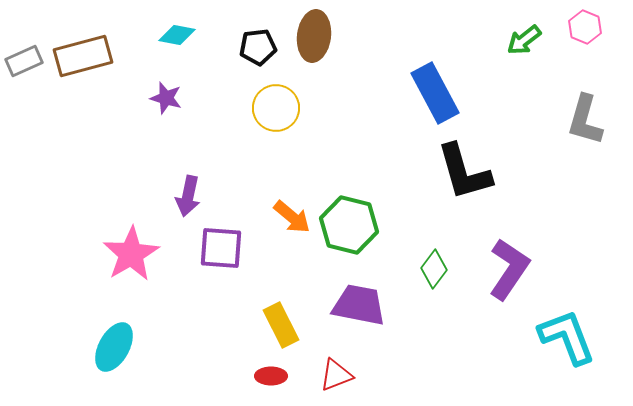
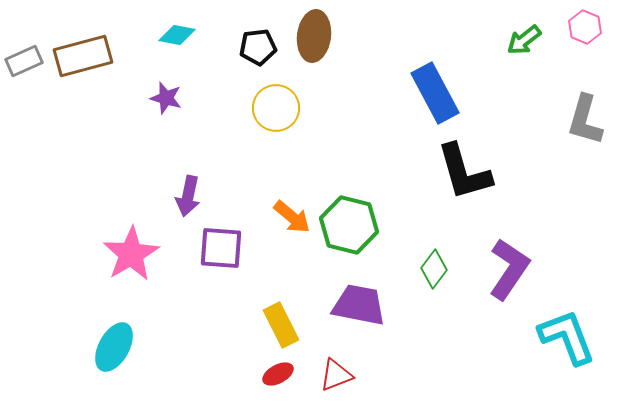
red ellipse: moved 7 px right, 2 px up; rotated 28 degrees counterclockwise
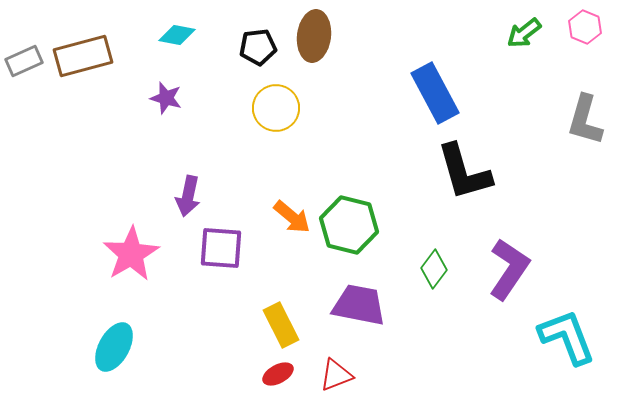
green arrow: moved 7 px up
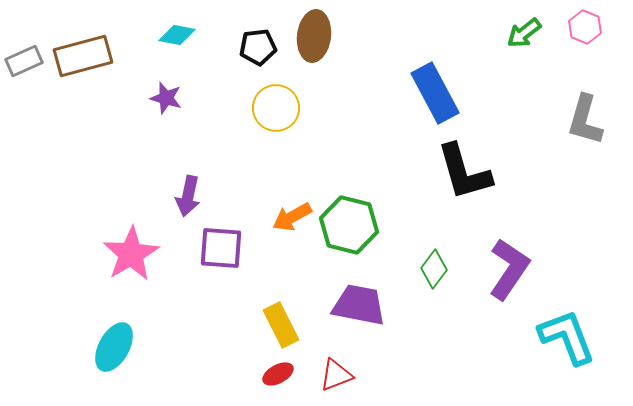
orange arrow: rotated 111 degrees clockwise
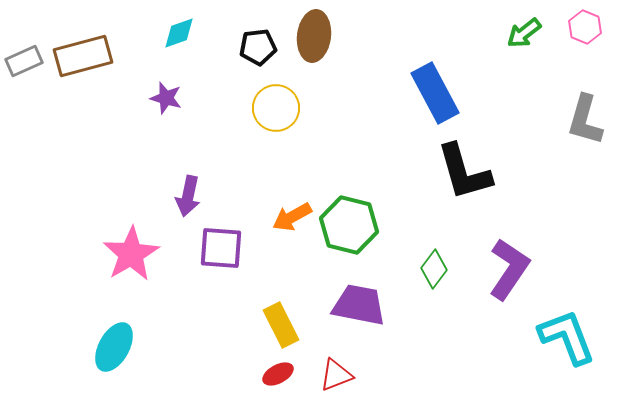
cyan diamond: moved 2 px right, 2 px up; rotated 30 degrees counterclockwise
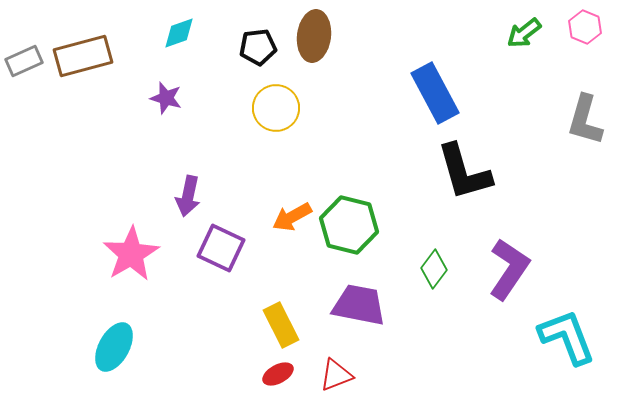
purple square: rotated 21 degrees clockwise
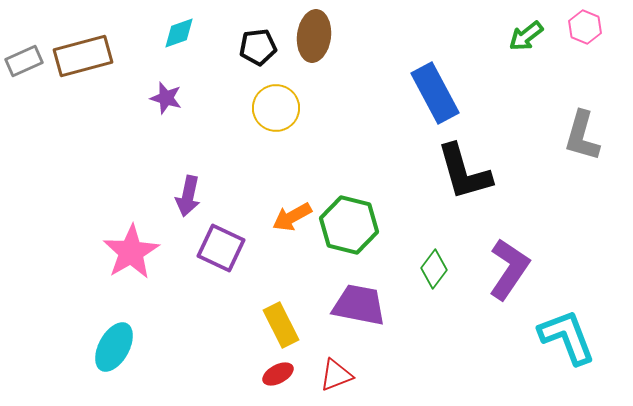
green arrow: moved 2 px right, 3 px down
gray L-shape: moved 3 px left, 16 px down
pink star: moved 2 px up
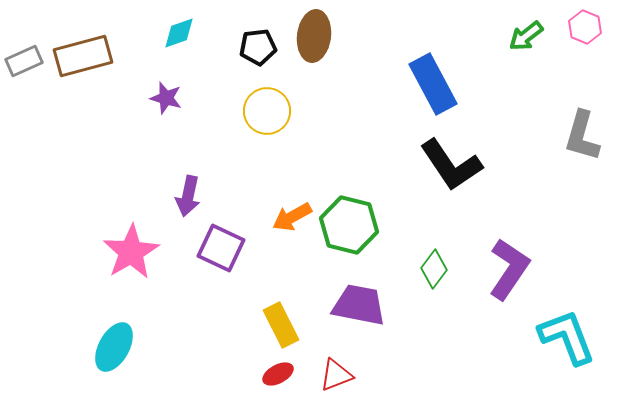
blue rectangle: moved 2 px left, 9 px up
yellow circle: moved 9 px left, 3 px down
black L-shape: moved 13 px left, 7 px up; rotated 18 degrees counterclockwise
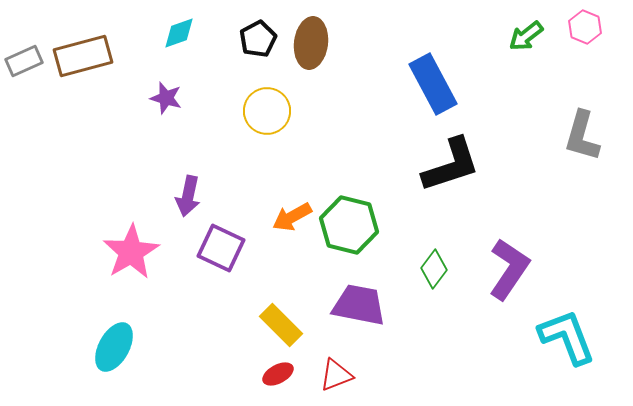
brown ellipse: moved 3 px left, 7 px down
black pentagon: moved 8 px up; rotated 21 degrees counterclockwise
black L-shape: rotated 74 degrees counterclockwise
yellow rectangle: rotated 18 degrees counterclockwise
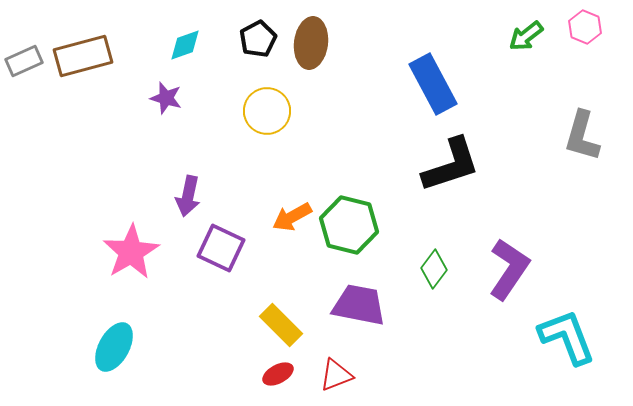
cyan diamond: moved 6 px right, 12 px down
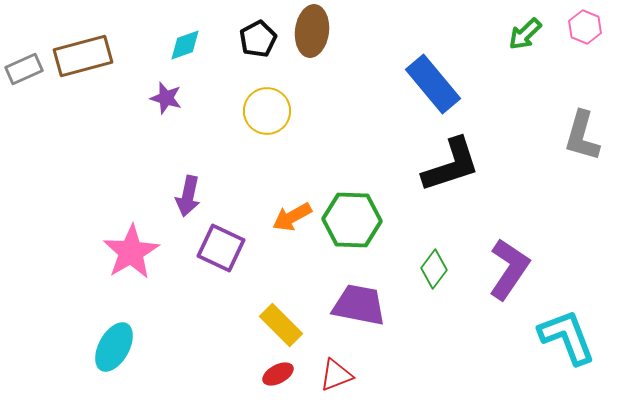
green arrow: moved 1 px left, 2 px up; rotated 6 degrees counterclockwise
brown ellipse: moved 1 px right, 12 px up
gray rectangle: moved 8 px down
blue rectangle: rotated 12 degrees counterclockwise
green hexagon: moved 3 px right, 5 px up; rotated 12 degrees counterclockwise
